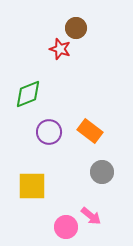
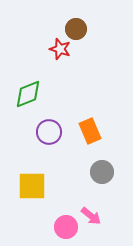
brown circle: moved 1 px down
orange rectangle: rotated 30 degrees clockwise
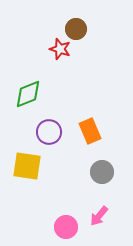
yellow square: moved 5 px left, 20 px up; rotated 8 degrees clockwise
pink arrow: moved 8 px right; rotated 90 degrees clockwise
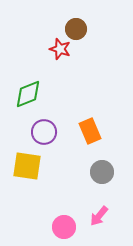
purple circle: moved 5 px left
pink circle: moved 2 px left
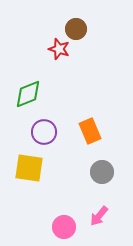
red star: moved 1 px left
yellow square: moved 2 px right, 2 px down
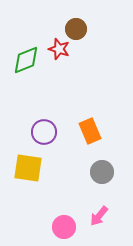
green diamond: moved 2 px left, 34 px up
yellow square: moved 1 px left
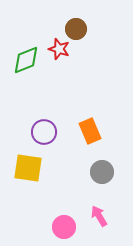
pink arrow: rotated 110 degrees clockwise
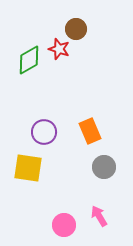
green diamond: moved 3 px right; rotated 8 degrees counterclockwise
gray circle: moved 2 px right, 5 px up
pink circle: moved 2 px up
